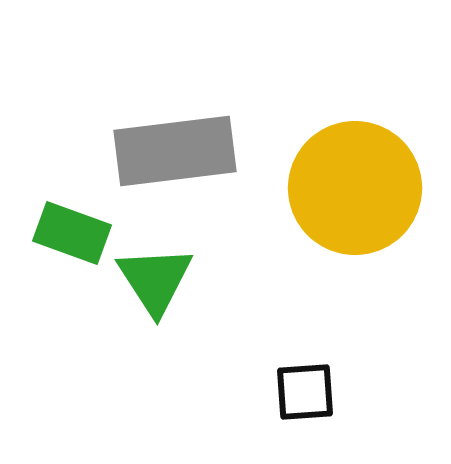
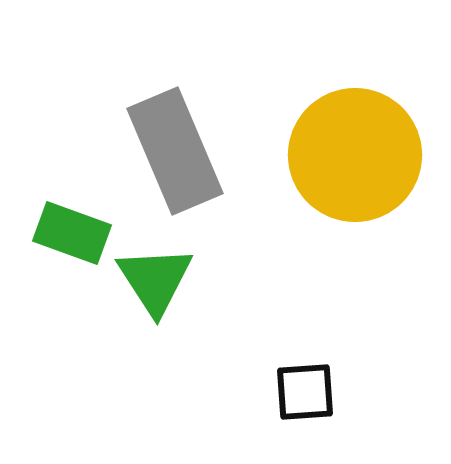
gray rectangle: rotated 74 degrees clockwise
yellow circle: moved 33 px up
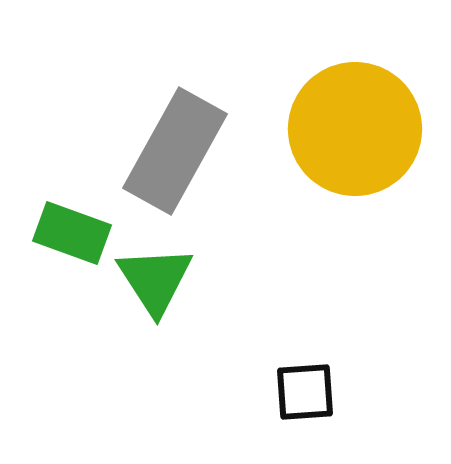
gray rectangle: rotated 52 degrees clockwise
yellow circle: moved 26 px up
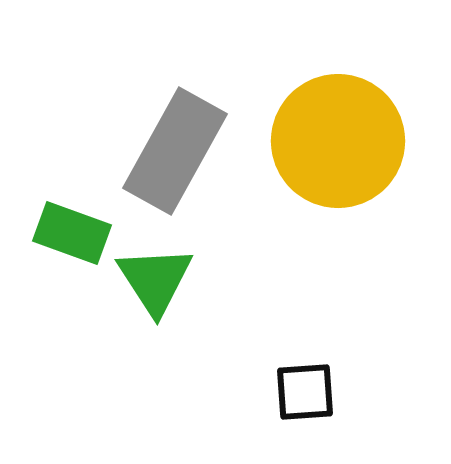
yellow circle: moved 17 px left, 12 px down
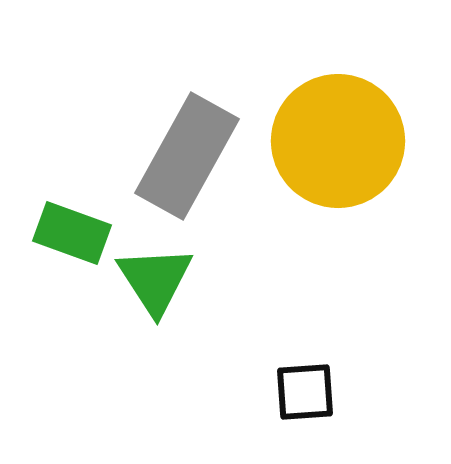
gray rectangle: moved 12 px right, 5 px down
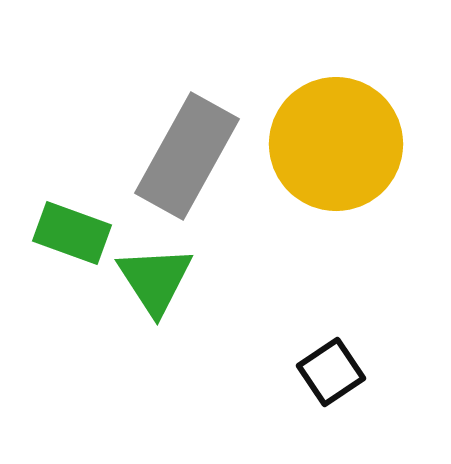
yellow circle: moved 2 px left, 3 px down
black square: moved 26 px right, 20 px up; rotated 30 degrees counterclockwise
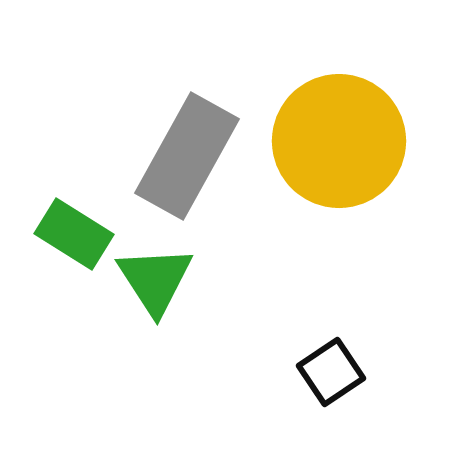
yellow circle: moved 3 px right, 3 px up
green rectangle: moved 2 px right, 1 px down; rotated 12 degrees clockwise
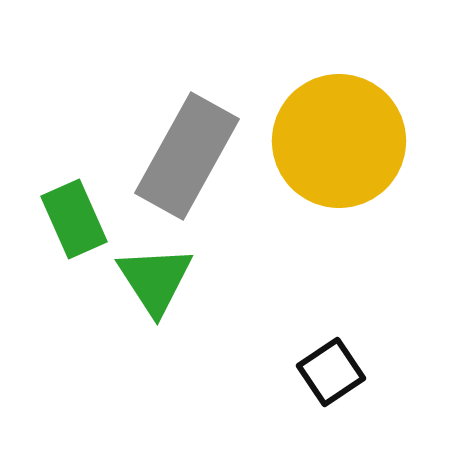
green rectangle: moved 15 px up; rotated 34 degrees clockwise
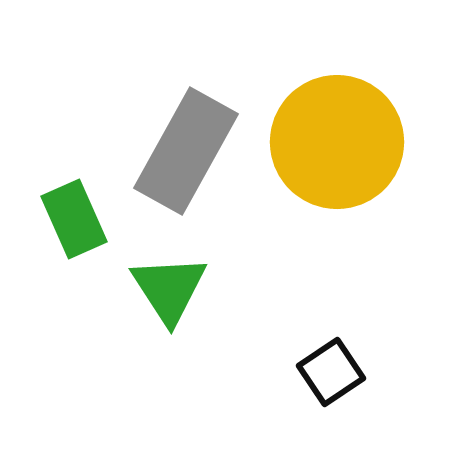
yellow circle: moved 2 px left, 1 px down
gray rectangle: moved 1 px left, 5 px up
green triangle: moved 14 px right, 9 px down
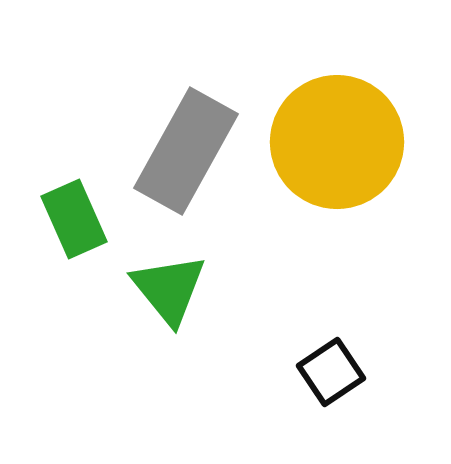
green triangle: rotated 6 degrees counterclockwise
